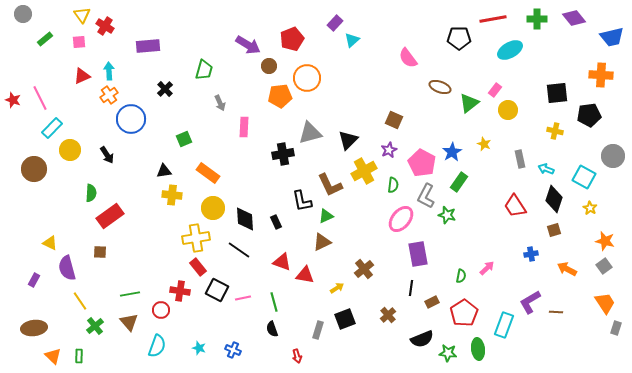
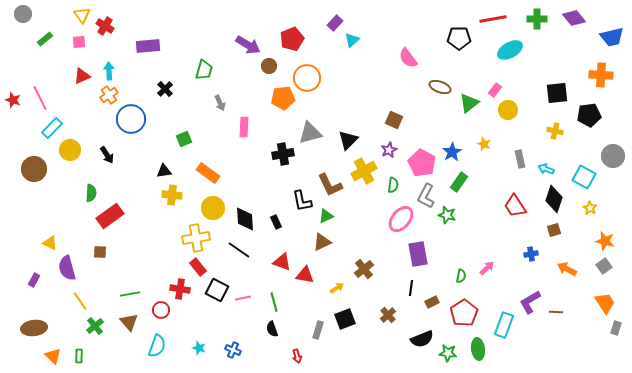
orange pentagon at (280, 96): moved 3 px right, 2 px down
red cross at (180, 291): moved 2 px up
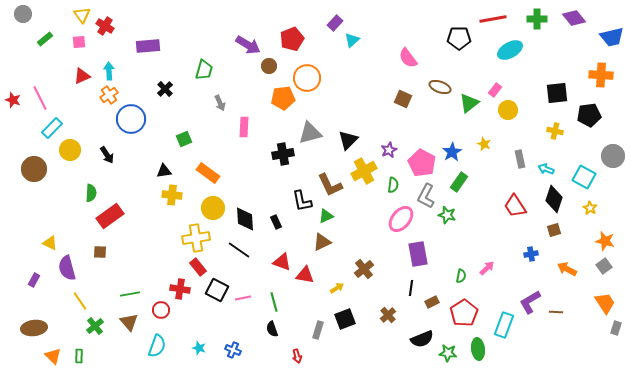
brown square at (394, 120): moved 9 px right, 21 px up
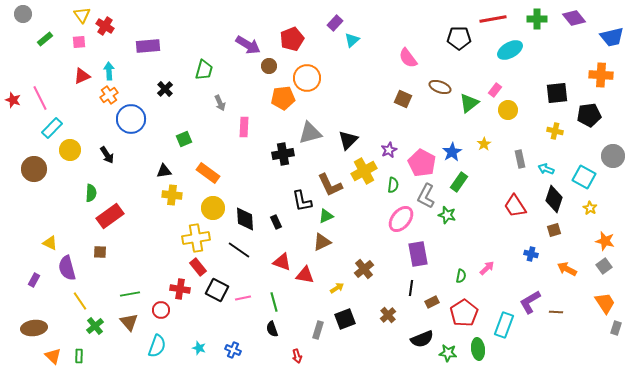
yellow star at (484, 144): rotated 16 degrees clockwise
blue cross at (531, 254): rotated 24 degrees clockwise
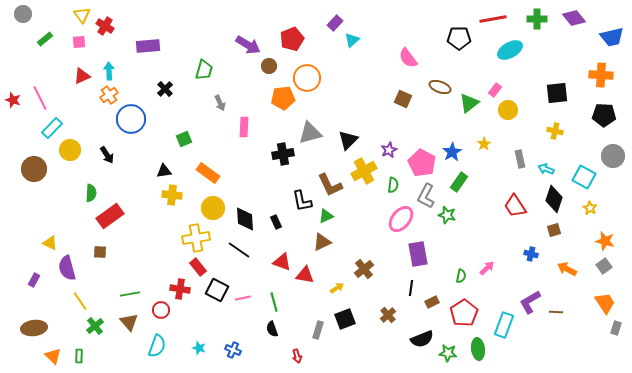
black pentagon at (589, 115): moved 15 px right; rotated 10 degrees clockwise
